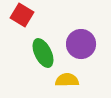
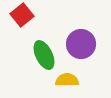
red square: rotated 20 degrees clockwise
green ellipse: moved 1 px right, 2 px down
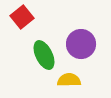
red square: moved 2 px down
yellow semicircle: moved 2 px right
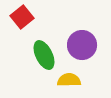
purple circle: moved 1 px right, 1 px down
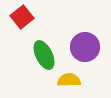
purple circle: moved 3 px right, 2 px down
